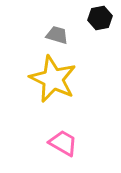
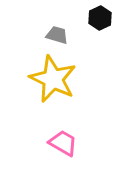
black hexagon: rotated 15 degrees counterclockwise
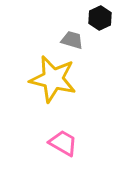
gray trapezoid: moved 15 px right, 5 px down
yellow star: rotated 12 degrees counterclockwise
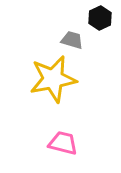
yellow star: rotated 24 degrees counterclockwise
pink trapezoid: rotated 16 degrees counterclockwise
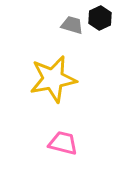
gray trapezoid: moved 15 px up
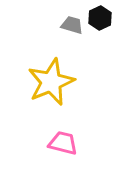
yellow star: moved 2 px left, 3 px down; rotated 12 degrees counterclockwise
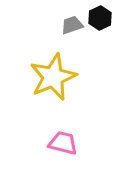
gray trapezoid: rotated 35 degrees counterclockwise
yellow star: moved 2 px right, 5 px up
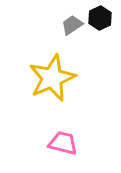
gray trapezoid: rotated 15 degrees counterclockwise
yellow star: moved 1 px left, 1 px down
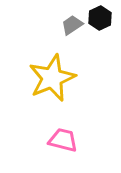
pink trapezoid: moved 3 px up
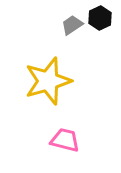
yellow star: moved 4 px left, 3 px down; rotated 6 degrees clockwise
pink trapezoid: moved 2 px right
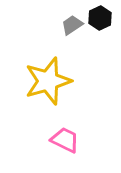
pink trapezoid: rotated 12 degrees clockwise
